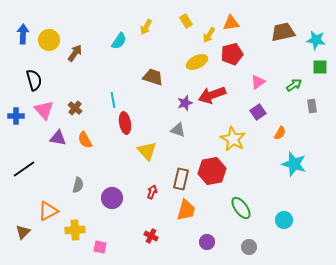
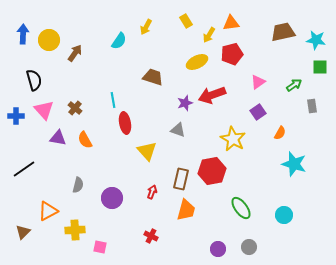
cyan circle at (284, 220): moved 5 px up
purple circle at (207, 242): moved 11 px right, 7 px down
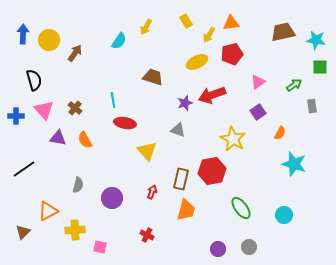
red ellipse at (125, 123): rotated 70 degrees counterclockwise
red cross at (151, 236): moved 4 px left, 1 px up
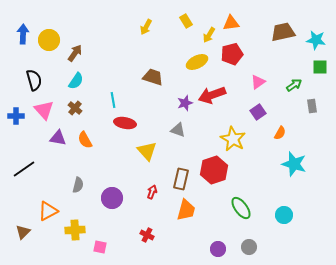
cyan semicircle at (119, 41): moved 43 px left, 40 px down
red hexagon at (212, 171): moved 2 px right, 1 px up; rotated 8 degrees counterclockwise
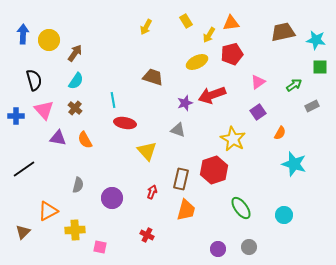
gray rectangle at (312, 106): rotated 72 degrees clockwise
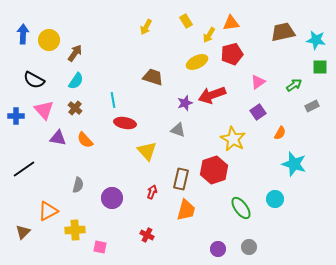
black semicircle at (34, 80): rotated 135 degrees clockwise
orange semicircle at (85, 140): rotated 12 degrees counterclockwise
cyan circle at (284, 215): moved 9 px left, 16 px up
